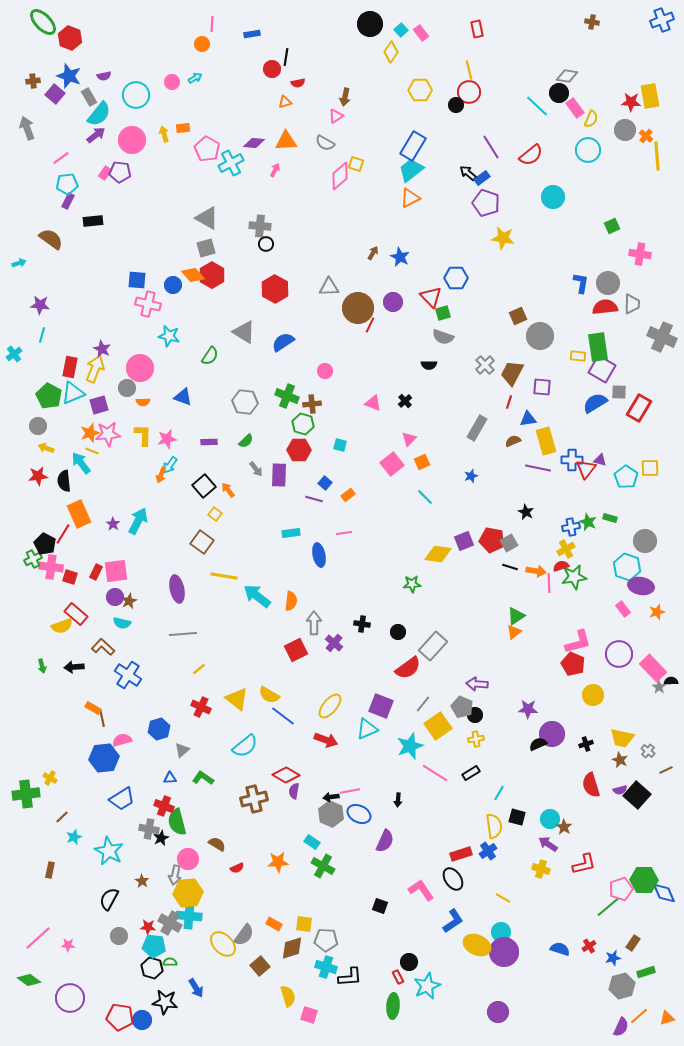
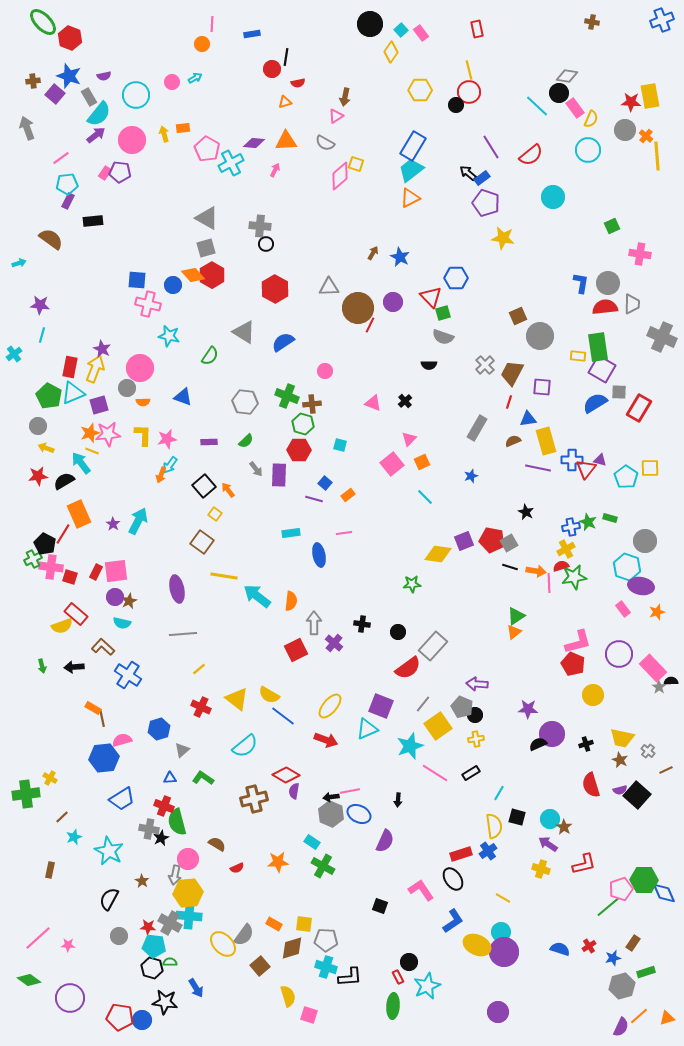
black semicircle at (64, 481): rotated 65 degrees clockwise
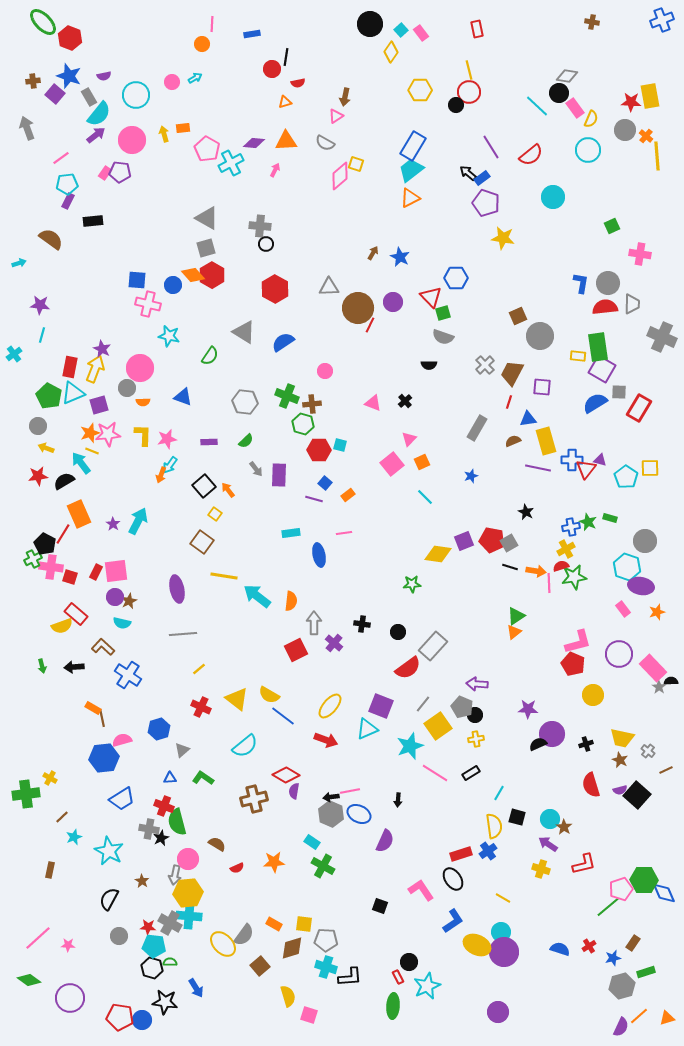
red hexagon at (299, 450): moved 20 px right
orange star at (278, 862): moved 4 px left
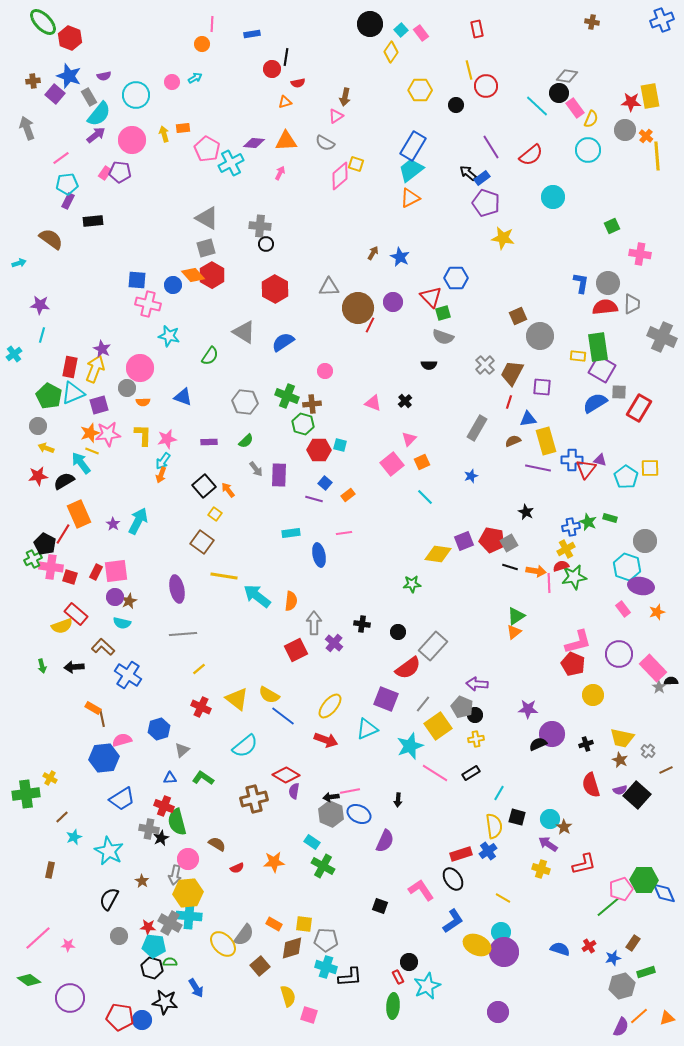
red circle at (469, 92): moved 17 px right, 6 px up
pink arrow at (275, 170): moved 5 px right, 3 px down
cyan arrow at (170, 465): moved 7 px left, 4 px up
purple square at (381, 706): moved 5 px right, 7 px up
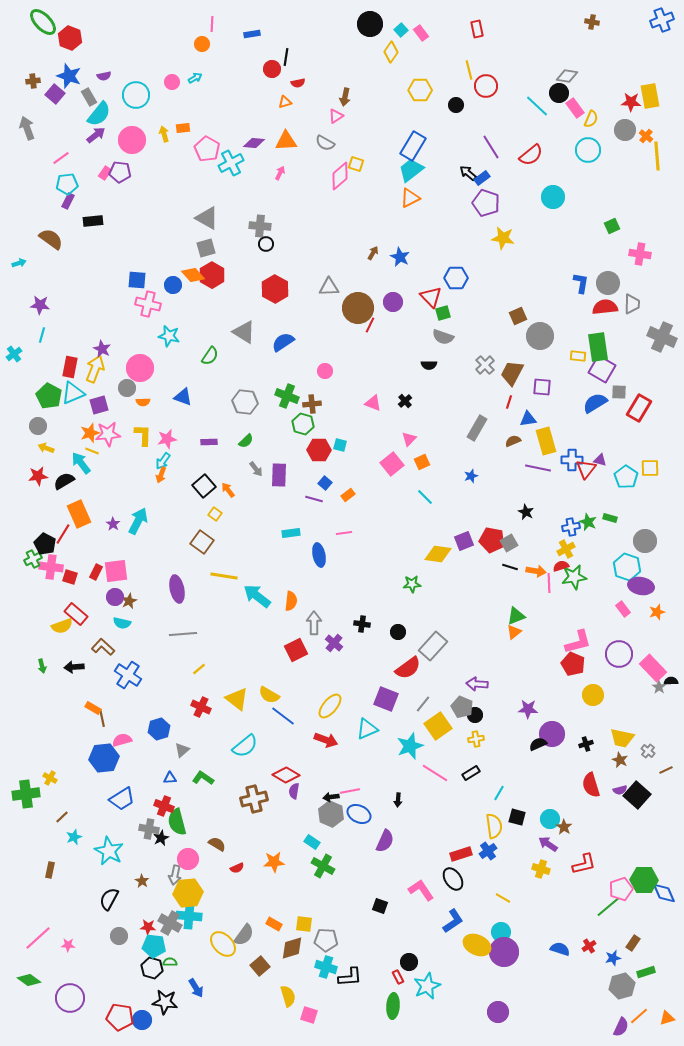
green triangle at (516, 616): rotated 12 degrees clockwise
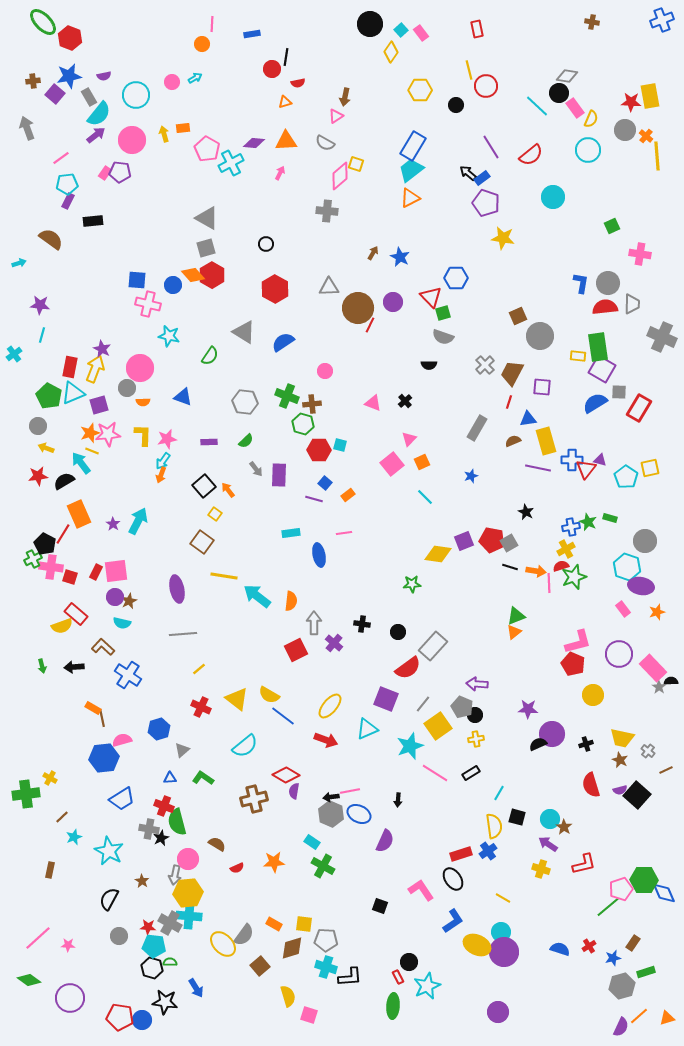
blue star at (69, 76): rotated 30 degrees counterclockwise
gray cross at (260, 226): moved 67 px right, 15 px up
yellow square at (650, 468): rotated 12 degrees counterclockwise
green star at (574, 577): rotated 10 degrees counterclockwise
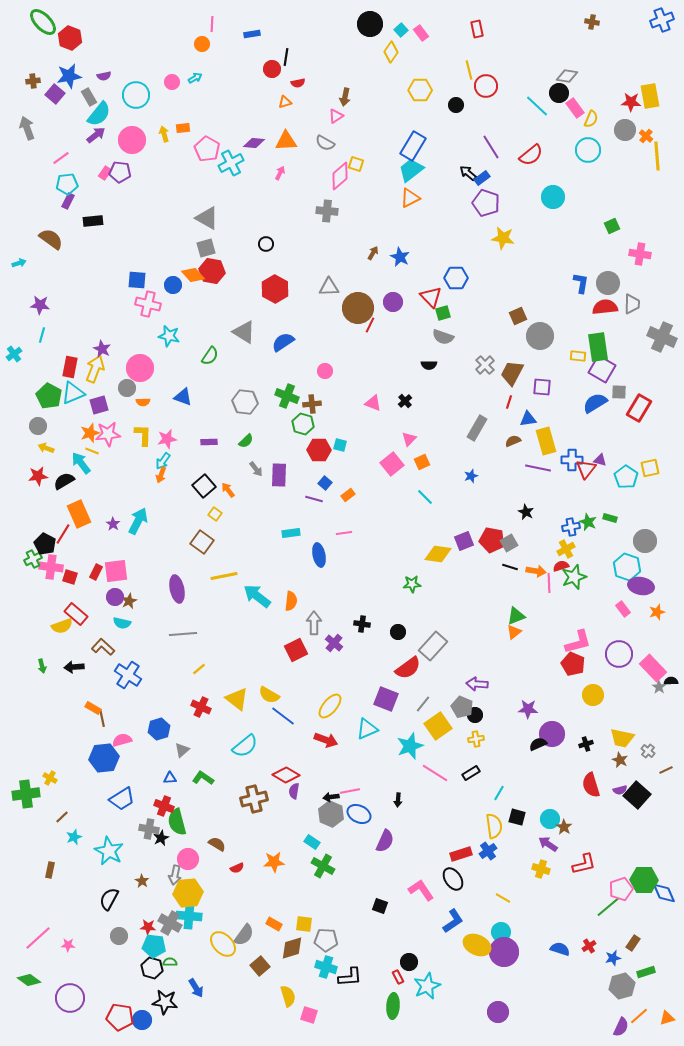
red hexagon at (212, 275): moved 4 px up; rotated 20 degrees counterclockwise
yellow line at (224, 576): rotated 20 degrees counterclockwise
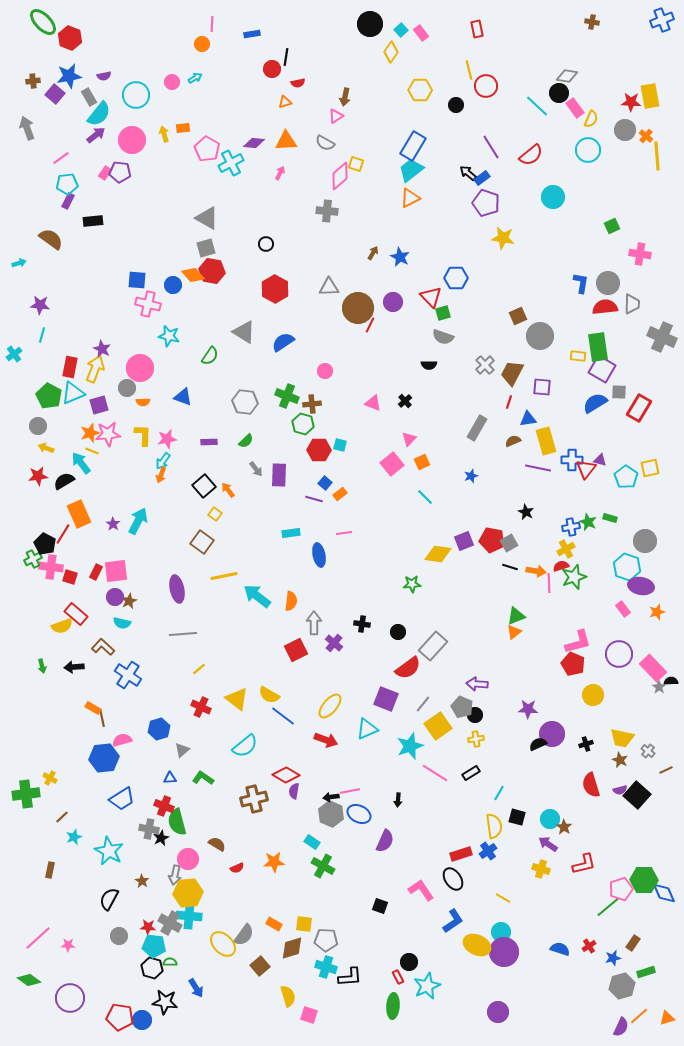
orange rectangle at (348, 495): moved 8 px left, 1 px up
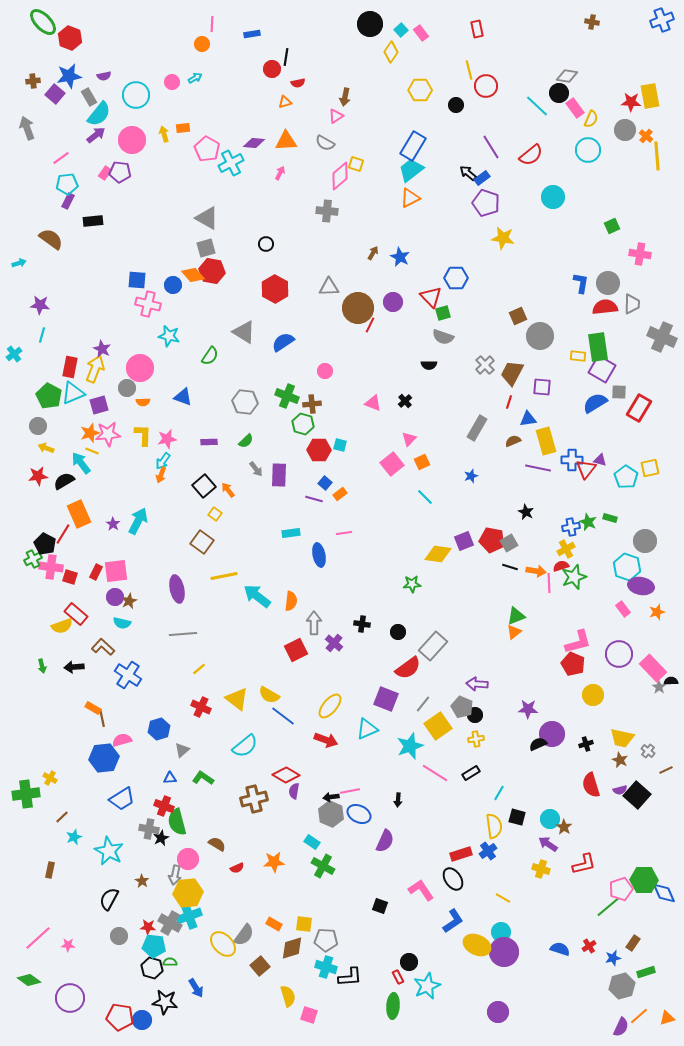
cyan cross at (189, 916): rotated 25 degrees counterclockwise
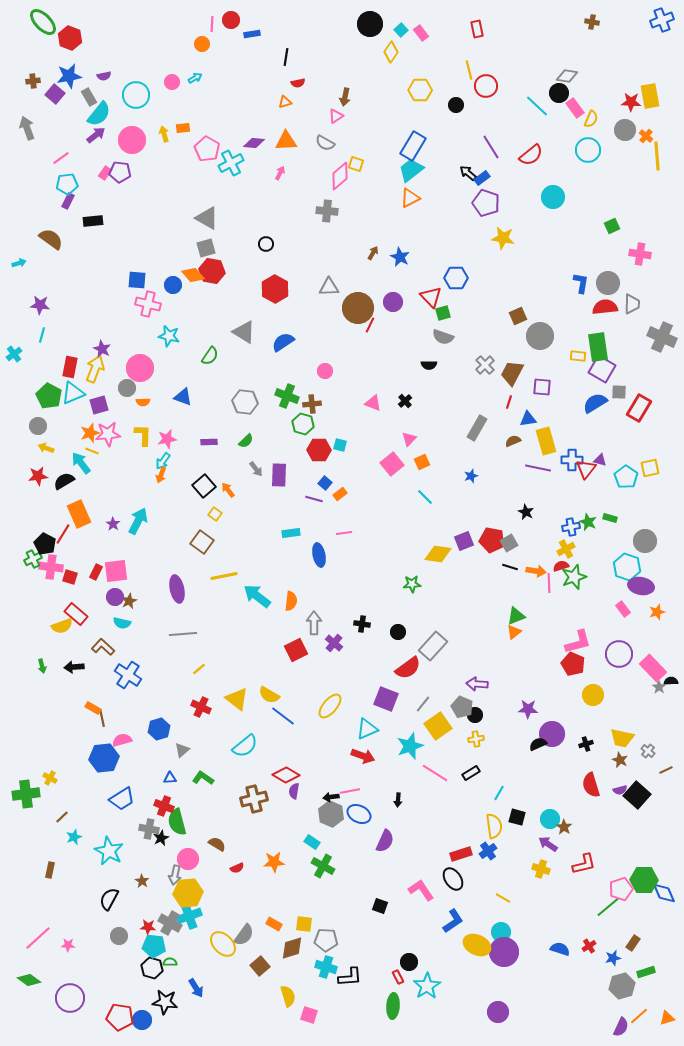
red circle at (272, 69): moved 41 px left, 49 px up
red arrow at (326, 740): moved 37 px right, 16 px down
cyan star at (427, 986): rotated 8 degrees counterclockwise
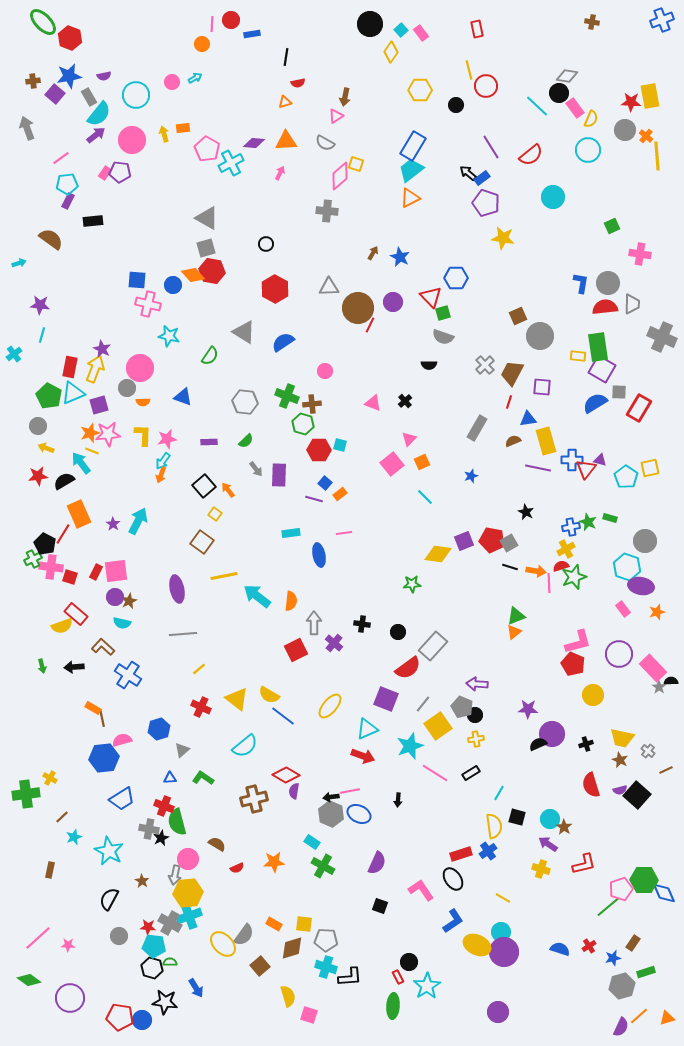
purple semicircle at (385, 841): moved 8 px left, 22 px down
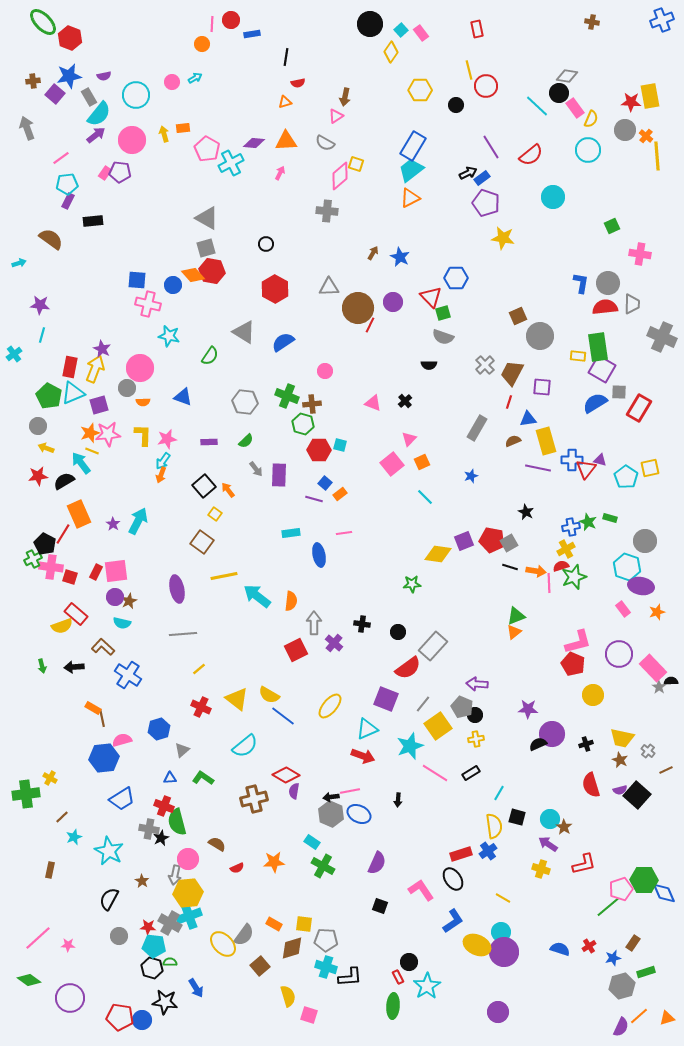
black arrow at (468, 173): rotated 114 degrees clockwise
